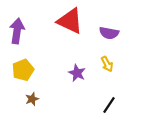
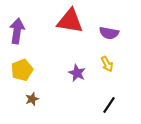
red triangle: rotated 16 degrees counterclockwise
yellow pentagon: moved 1 px left
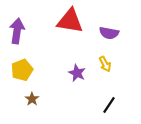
yellow arrow: moved 2 px left
brown star: rotated 16 degrees counterclockwise
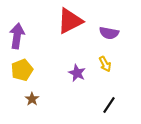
red triangle: rotated 36 degrees counterclockwise
purple arrow: moved 5 px down
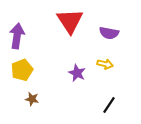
red triangle: rotated 36 degrees counterclockwise
yellow arrow: rotated 49 degrees counterclockwise
brown star: rotated 24 degrees counterclockwise
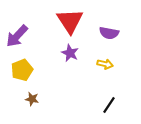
purple arrow: rotated 145 degrees counterclockwise
purple star: moved 7 px left, 20 px up
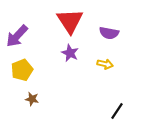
black line: moved 8 px right, 6 px down
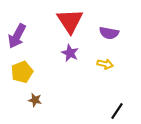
purple arrow: rotated 15 degrees counterclockwise
yellow pentagon: moved 2 px down
brown star: moved 3 px right, 1 px down
